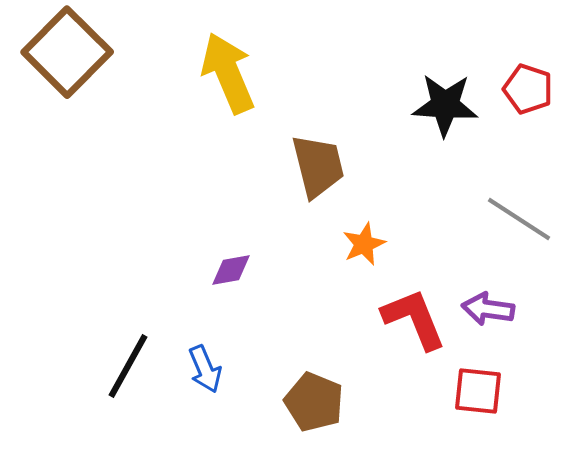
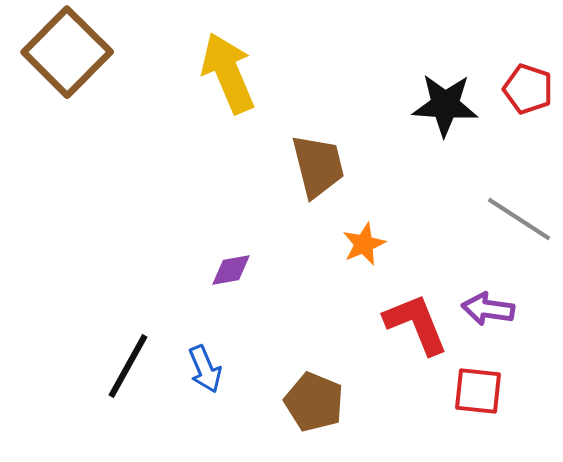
red L-shape: moved 2 px right, 5 px down
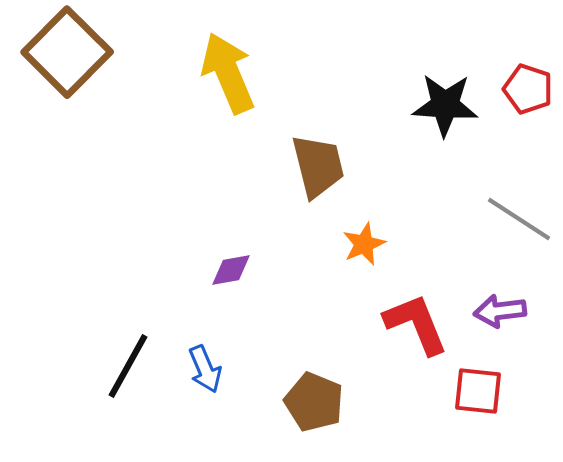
purple arrow: moved 12 px right, 2 px down; rotated 15 degrees counterclockwise
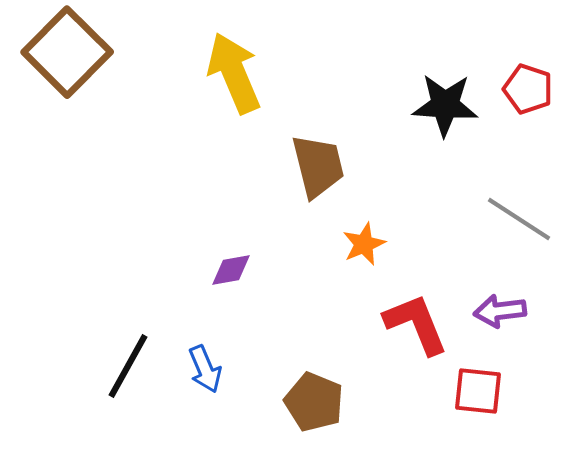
yellow arrow: moved 6 px right
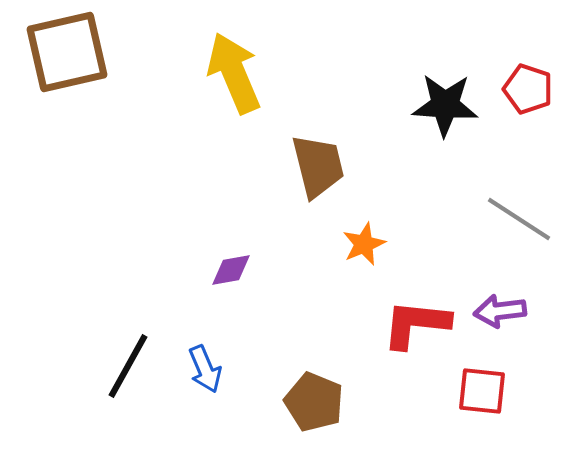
brown square: rotated 32 degrees clockwise
red L-shape: rotated 62 degrees counterclockwise
red square: moved 4 px right
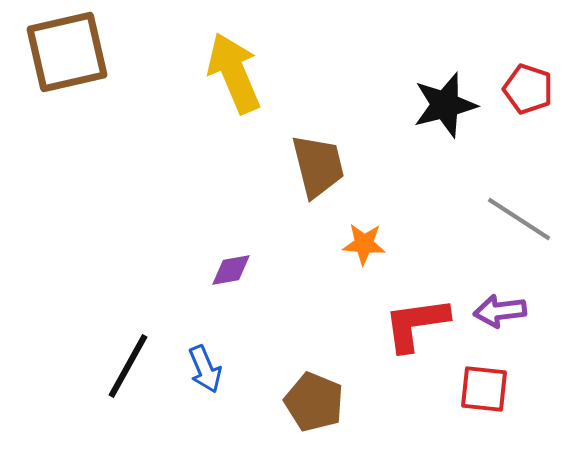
black star: rotated 18 degrees counterclockwise
orange star: rotated 27 degrees clockwise
red L-shape: rotated 14 degrees counterclockwise
red square: moved 2 px right, 2 px up
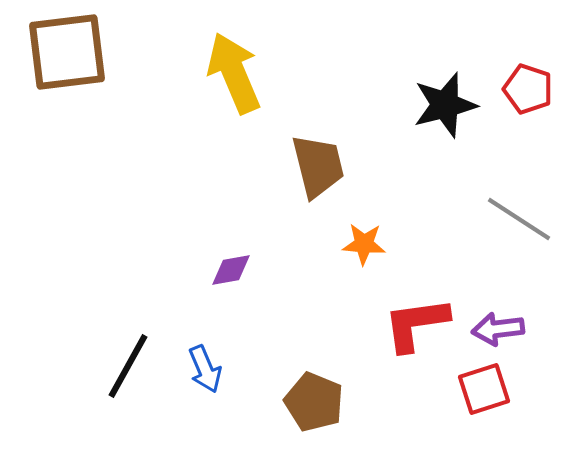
brown square: rotated 6 degrees clockwise
purple arrow: moved 2 px left, 18 px down
red square: rotated 24 degrees counterclockwise
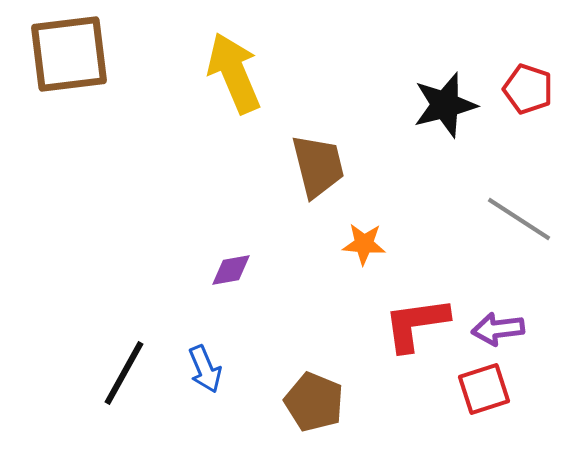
brown square: moved 2 px right, 2 px down
black line: moved 4 px left, 7 px down
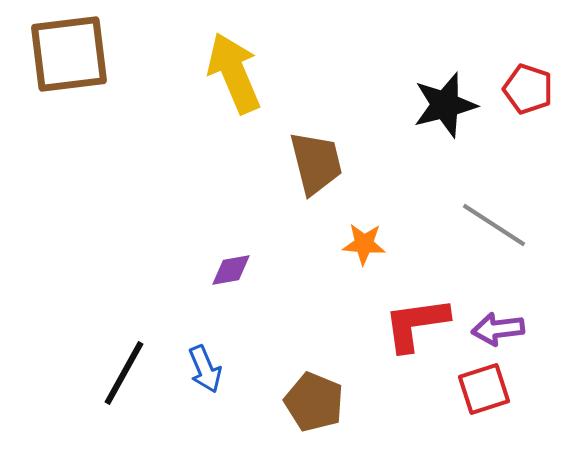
brown trapezoid: moved 2 px left, 3 px up
gray line: moved 25 px left, 6 px down
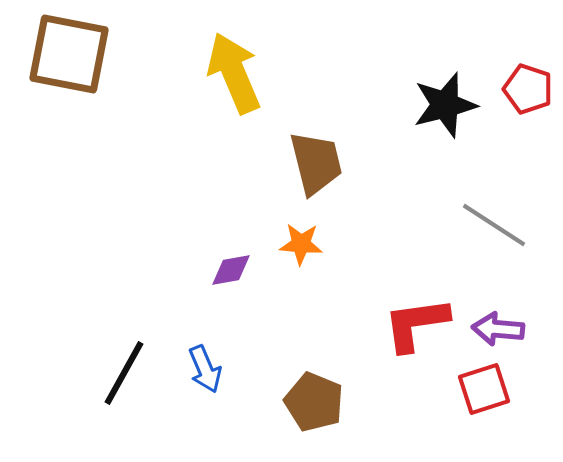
brown square: rotated 18 degrees clockwise
orange star: moved 63 px left
purple arrow: rotated 12 degrees clockwise
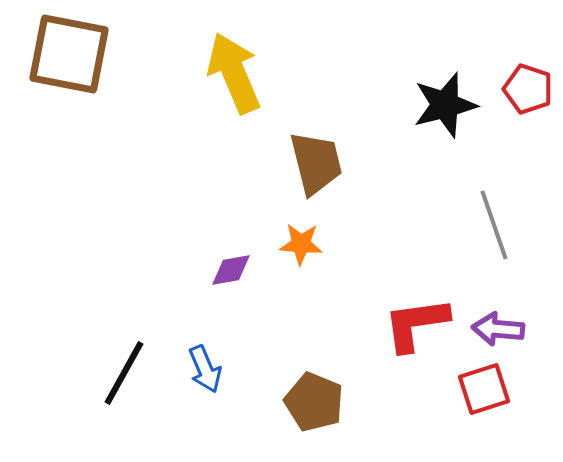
gray line: rotated 38 degrees clockwise
